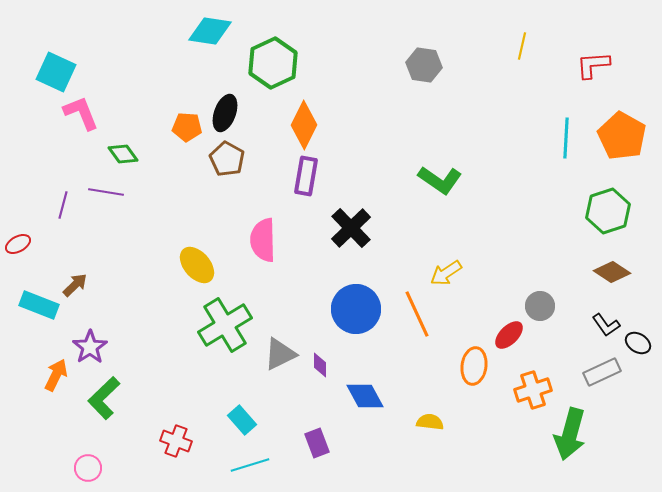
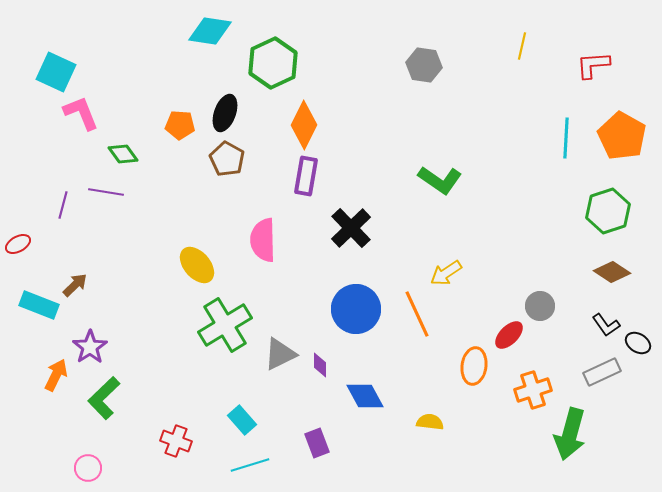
orange pentagon at (187, 127): moved 7 px left, 2 px up
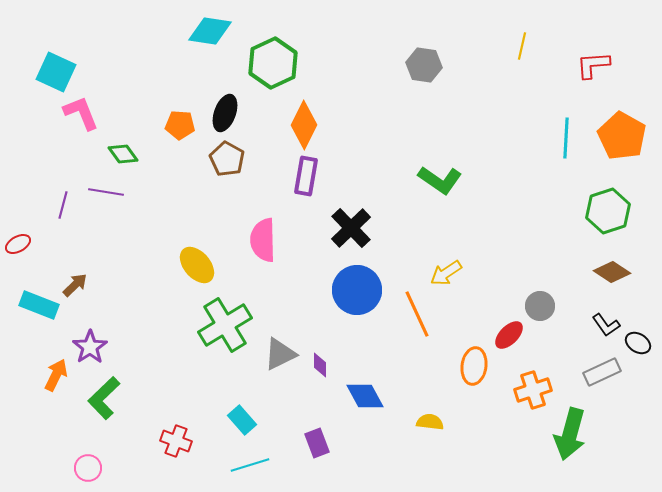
blue circle at (356, 309): moved 1 px right, 19 px up
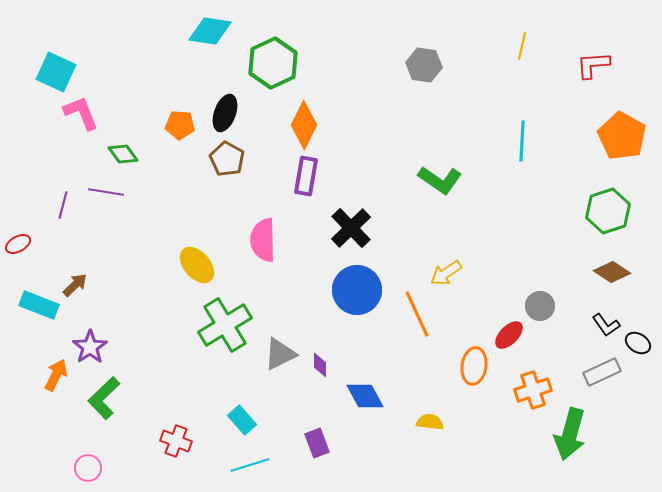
cyan line at (566, 138): moved 44 px left, 3 px down
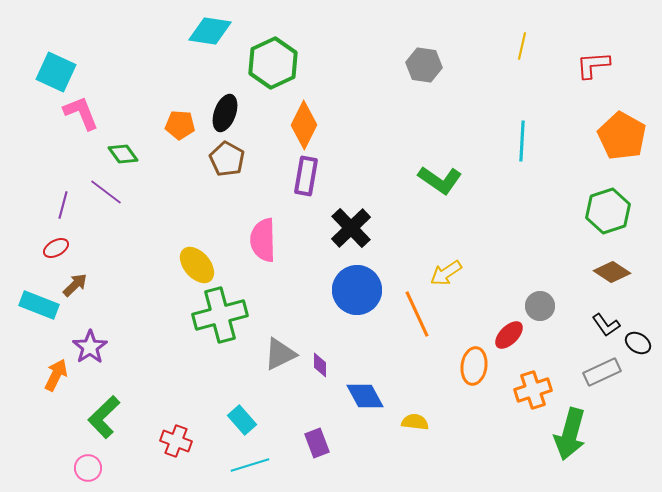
purple line at (106, 192): rotated 28 degrees clockwise
red ellipse at (18, 244): moved 38 px right, 4 px down
green cross at (225, 325): moved 5 px left, 10 px up; rotated 16 degrees clockwise
green L-shape at (104, 398): moved 19 px down
yellow semicircle at (430, 422): moved 15 px left
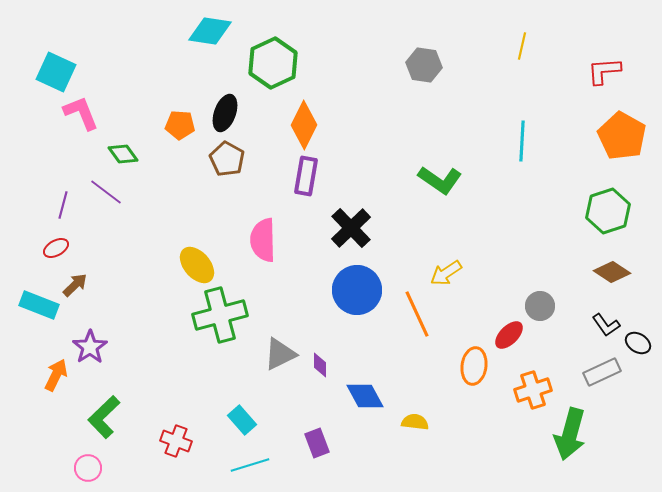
red L-shape at (593, 65): moved 11 px right, 6 px down
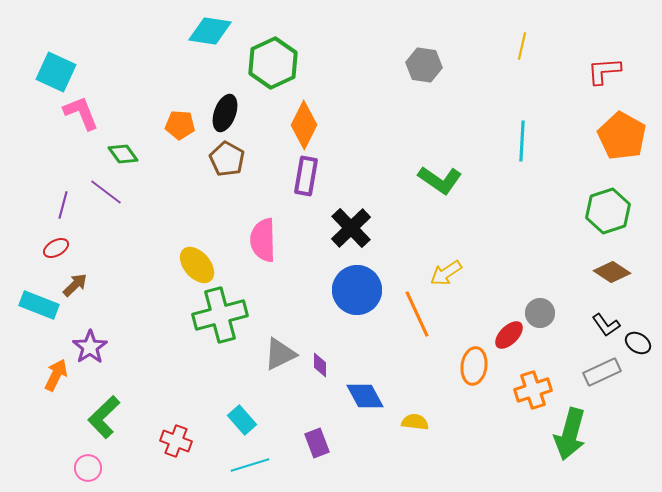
gray circle at (540, 306): moved 7 px down
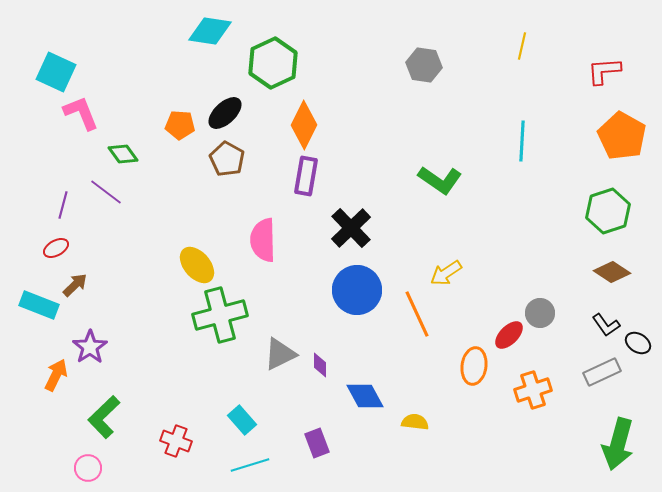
black ellipse at (225, 113): rotated 27 degrees clockwise
green arrow at (570, 434): moved 48 px right, 10 px down
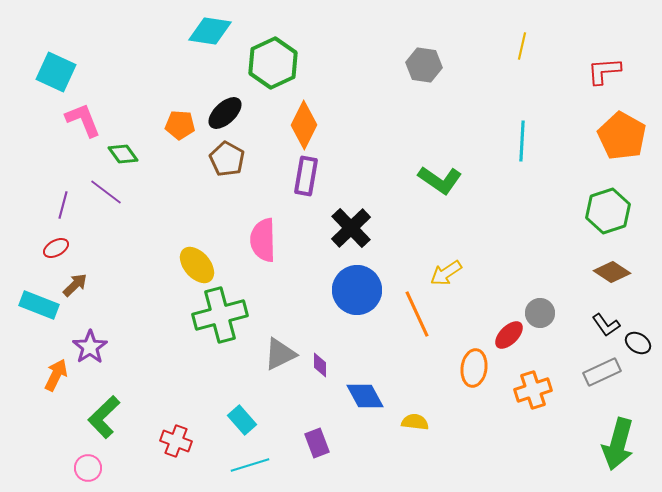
pink L-shape at (81, 113): moved 2 px right, 7 px down
orange ellipse at (474, 366): moved 2 px down
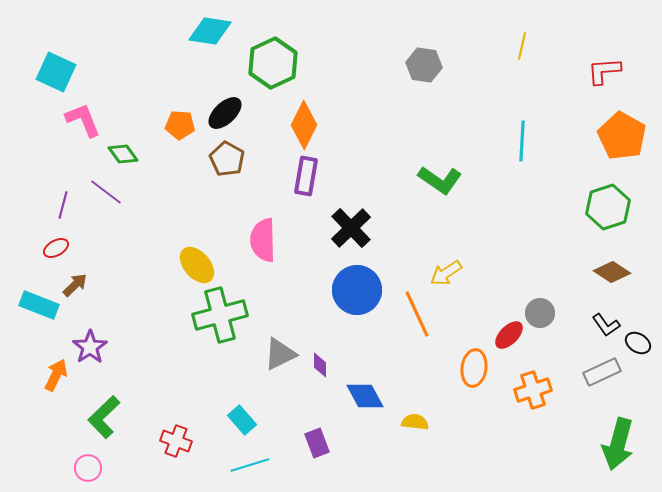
green hexagon at (608, 211): moved 4 px up
